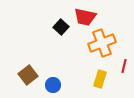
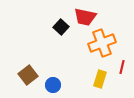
red line: moved 2 px left, 1 px down
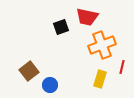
red trapezoid: moved 2 px right
black square: rotated 28 degrees clockwise
orange cross: moved 2 px down
brown square: moved 1 px right, 4 px up
blue circle: moved 3 px left
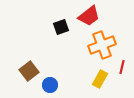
red trapezoid: moved 2 px right, 1 px up; rotated 50 degrees counterclockwise
yellow rectangle: rotated 12 degrees clockwise
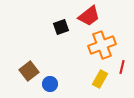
blue circle: moved 1 px up
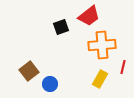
orange cross: rotated 16 degrees clockwise
red line: moved 1 px right
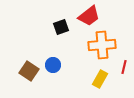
red line: moved 1 px right
brown square: rotated 18 degrees counterclockwise
blue circle: moved 3 px right, 19 px up
